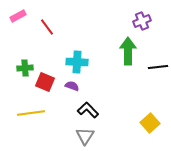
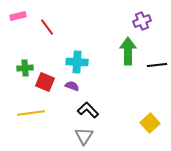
pink rectangle: rotated 14 degrees clockwise
black line: moved 1 px left, 2 px up
gray triangle: moved 1 px left
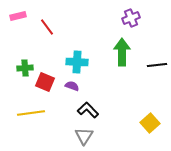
purple cross: moved 11 px left, 3 px up
green arrow: moved 6 px left, 1 px down
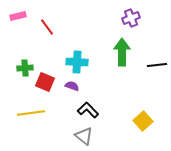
yellow square: moved 7 px left, 2 px up
gray triangle: rotated 24 degrees counterclockwise
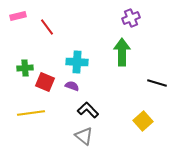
black line: moved 18 px down; rotated 24 degrees clockwise
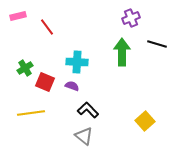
green cross: rotated 28 degrees counterclockwise
black line: moved 39 px up
yellow square: moved 2 px right
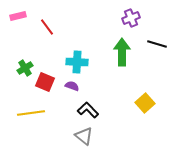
yellow square: moved 18 px up
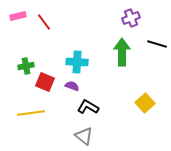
red line: moved 3 px left, 5 px up
green cross: moved 1 px right, 2 px up; rotated 21 degrees clockwise
black L-shape: moved 3 px up; rotated 15 degrees counterclockwise
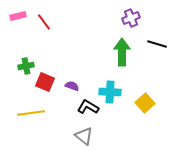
cyan cross: moved 33 px right, 30 px down
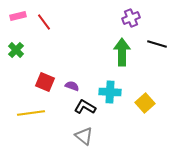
green cross: moved 10 px left, 16 px up; rotated 35 degrees counterclockwise
black L-shape: moved 3 px left
